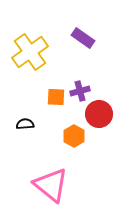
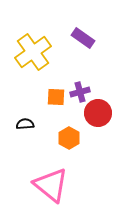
yellow cross: moved 3 px right
purple cross: moved 1 px down
red circle: moved 1 px left, 1 px up
orange hexagon: moved 5 px left, 2 px down
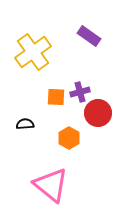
purple rectangle: moved 6 px right, 2 px up
